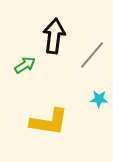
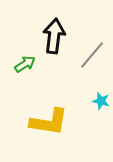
green arrow: moved 1 px up
cyan star: moved 2 px right, 2 px down; rotated 12 degrees clockwise
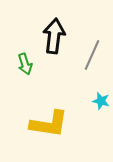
gray line: rotated 16 degrees counterclockwise
green arrow: rotated 105 degrees clockwise
yellow L-shape: moved 2 px down
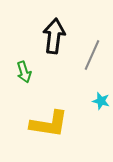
green arrow: moved 1 px left, 8 px down
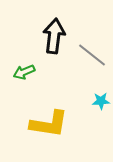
gray line: rotated 76 degrees counterclockwise
green arrow: rotated 85 degrees clockwise
cyan star: rotated 18 degrees counterclockwise
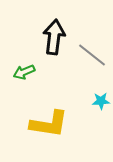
black arrow: moved 1 px down
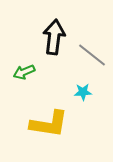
cyan star: moved 18 px left, 9 px up
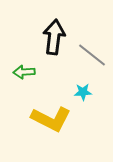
green arrow: rotated 20 degrees clockwise
yellow L-shape: moved 2 px right, 5 px up; rotated 18 degrees clockwise
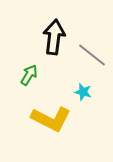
green arrow: moved 5 px right, 3 px down; rotated 125 degrees clockwise
cyan star: rotated 18 degrees clockwise
